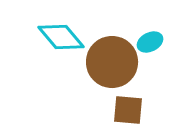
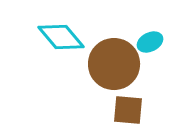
brown circle: moved 2 px right, 2 px down
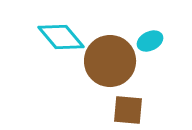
cyan ellipse: moved 1 px up
brown circle: moved 4 px left, 3 px up
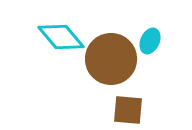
cyan ellipse: rotated 40 degrees counterclockwise
brown circle: moved 1 px right, 2 px up
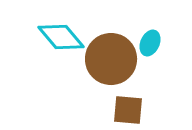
cyan ellipse: moved 2 px down
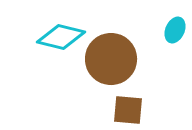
cyan diamond: rotated 36 degrees counterclockwise
cyan ellipse: moved 25 px right, 13 px up
